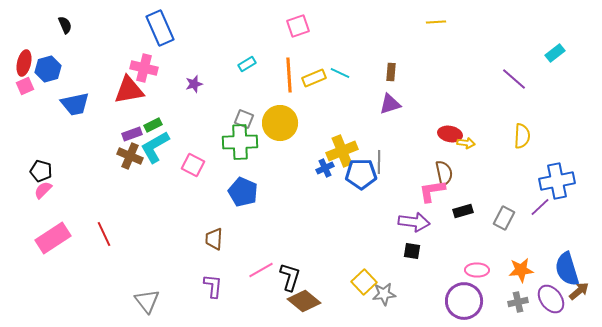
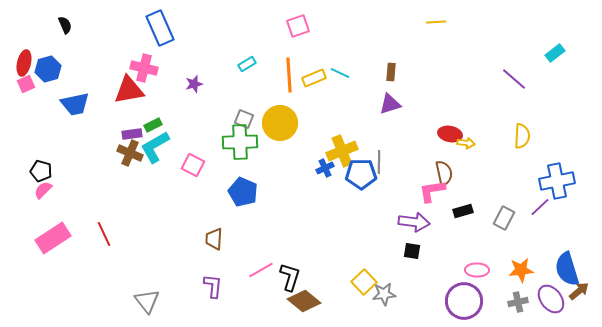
pink square at (25, 86): moved 1 px right, 2 px up
purple rectangle at (132, 134): rotated 12 degrees clockwise
brown cross at (130, 156): moved 3 px up
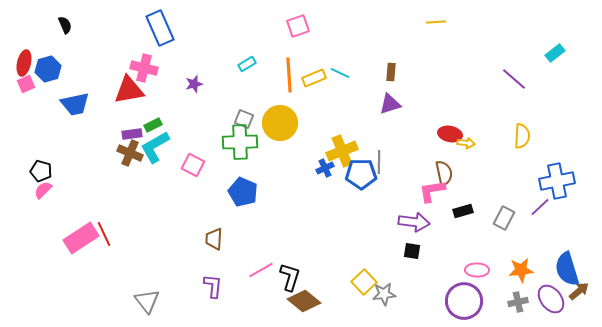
pink rectangle at (53, 238): moved 28 px right
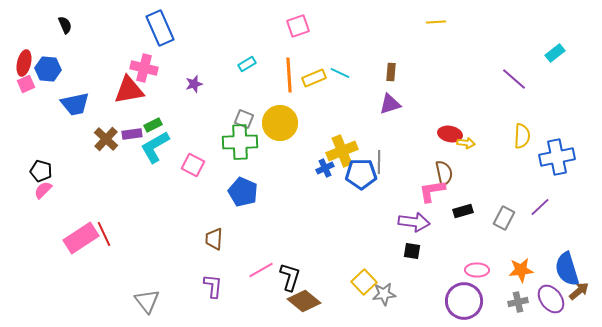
blue hexagon at (48, 69): rotated 20 degrees clockwise
brown cross at (130, 153): moved 24 px left, 14 px up; rotated 20 degrees clockwise
blue cross at (557, 181): moved 24 px up
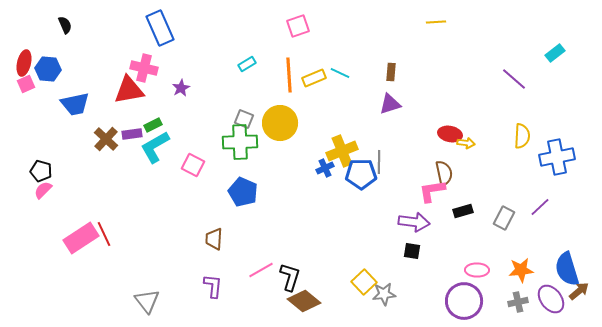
purple star at (194, 84): moved 13 px left, 4 px down; rotated 12 degrees counterclockwise
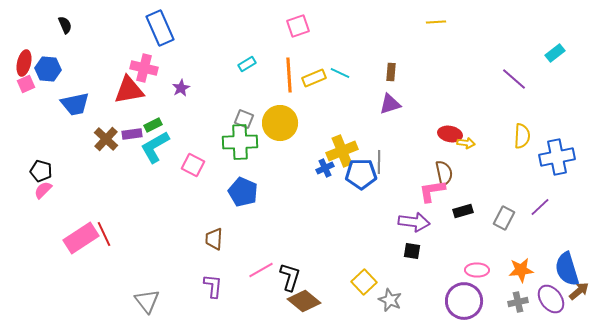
gray star at (384, 294): moved 6 px right, 6 px down; rotated 30 degrees clockwise
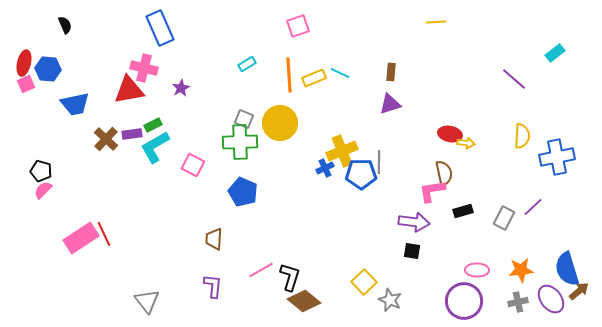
purple line at (540, 207): moved 7 px left
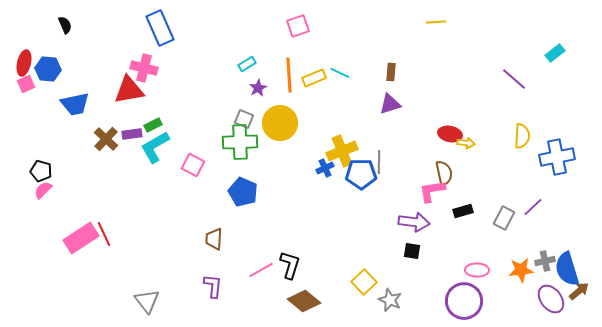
purple star at (181, 88): moved 77 px right
black L-shape at (290, 277): moved 12 px up
gray cross at (518, 302): moved 27 px right, 41 px up
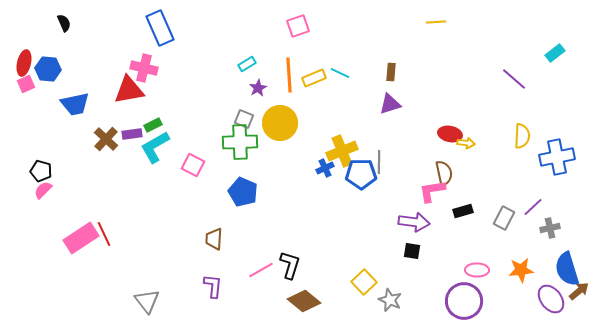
black semicircle at (65, 25): moved 1 px left, 2 px up
gray cross at (545, 261): moved 5 px right, 33 px up
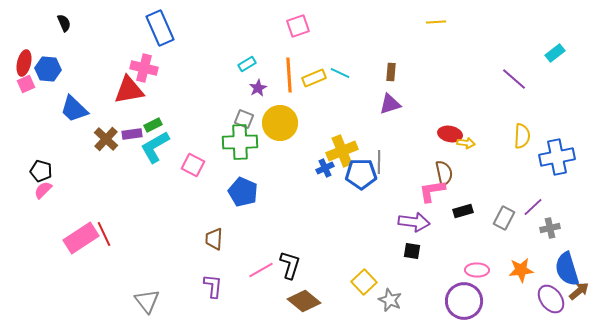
blue trapezoid at (75, 104): moved 1 px left, 5 px down; rotated 56 degrees clockwise
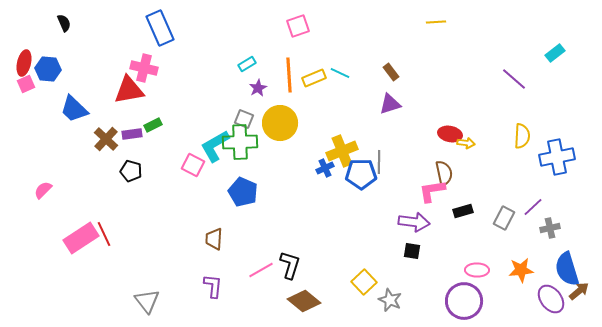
brown rectangle at (391, 72): rotated 42 degrees counterclockwise
cyan L-shape at (155, 147): moved 60 px right, 1 px up
black pentagon at (41, 171): moved 90 px right
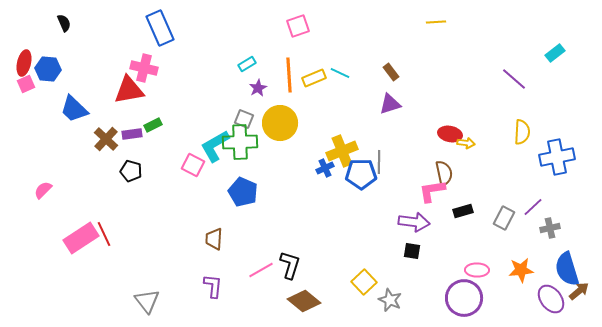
yellow semicircle at (522, 136): moved 4 px up
purple circle at (464, 301): moved 3 px up
